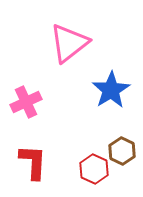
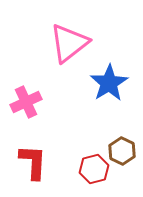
blue star: moved 2 px left, 7 px up
red hexagon: rotated 20 degrees clockwise
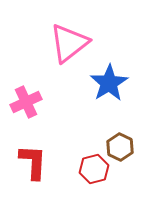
brown hexagon: moved 2 px left, 4 px up
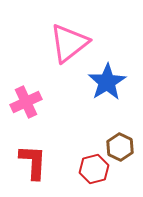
blue star: moved 2 px left, 1 px up
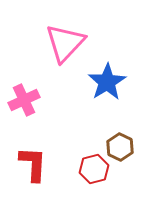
pink triangle: moved 4 px left; rotated 9 degrees counterclockwise
pink cross: moved 2 px left, 2 px up
red L-shape: moved 2 px down
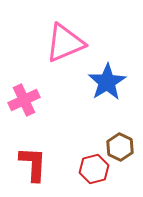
pink triangle: rotated 24 degrees clockwise
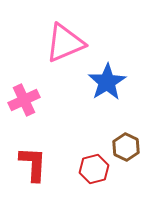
brown hexagon: moved 6 px right
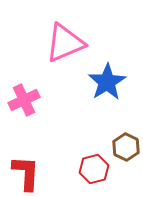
red L-shape: moved 7 px left, 9 px down
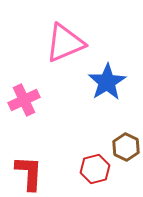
red hexagon: moved 1 px right
red L-shape: moved 3 px right
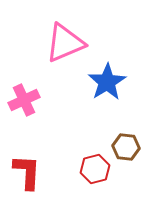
brown hexagon: rotated 20 degrees counterclockwise
red L-shape: moved 2 px left, 1 px up
